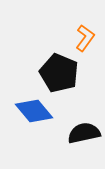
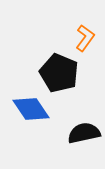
blue diamond: moved 3 px left, 2 px up; rotated 6 degrees clockwise
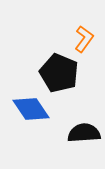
orange L-shape: moved 1 px left, 1 px down
black semicircle: rotated 8 degrees clockwise
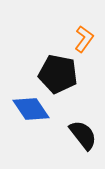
black pentagon: moved 1 px left, 1 px down; rotated 12 degrees counterclockwise
black semicircle: moved 1 px left, 2 px down; rotated 56 degrees clockwise
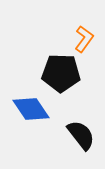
black pentagon: moved 3 px right, 1 px up; rotated 9 degrees counterclockwise
black semicircle: moved 2 px left
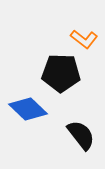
orange L-shape: rotated 92 degrees clockwise
blue diamond: moved 3 px left; rotated 12 degrees counterclockwise
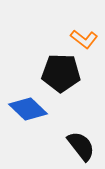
black semicircle: moved 11 px down
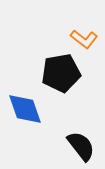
black pentagon: rotated 12 degrees counterclockwise
blue diamond: moved 3 px left; rotated 27 degrees clockwise
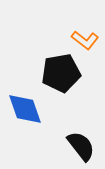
orange L-shape: moved 1 px right, 1 px down
